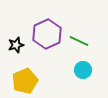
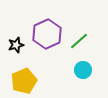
green line: rotated 66 degrees counterclockwise
yellow pentagon: moved 1 px left
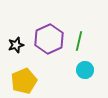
purple hexagon: moved 2 px right, 5 px down
green line: rotated 36 degrees counterclockwise
cyan circle: moved 2 px right
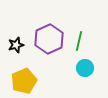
cyan circle: moved 2 px up
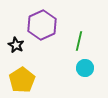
purple hexagon: moved 7 px left, 14 px up
black star: rotated 28 degrees counterclockwise
yellow pentagon: moved 2 px left, 1 px up; rotated 10 degrees counterclockwise
